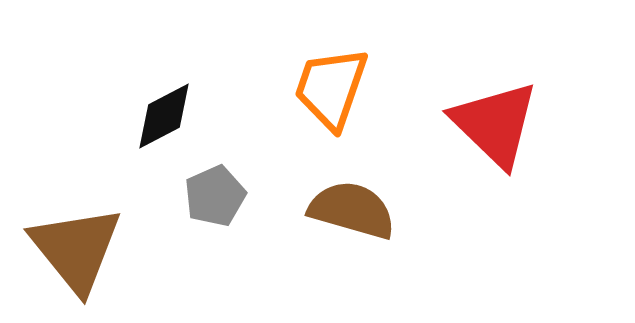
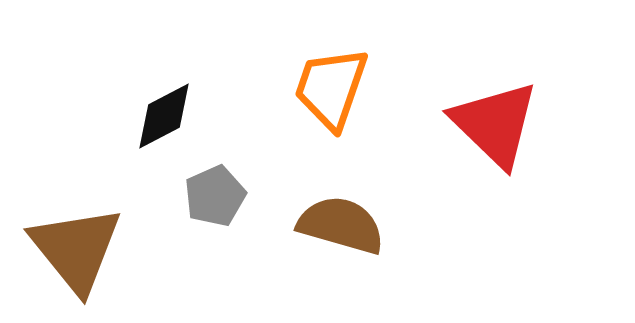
brown semicircle: moved 11 px left, 15 px down
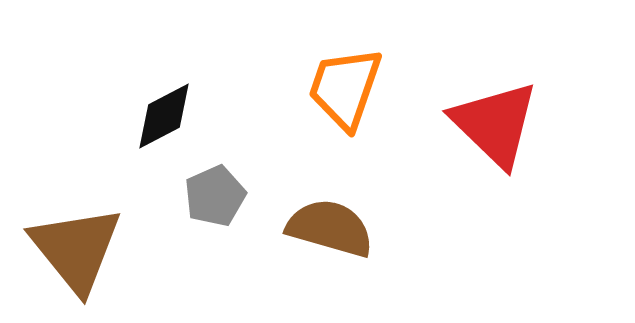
orange trapezoid: moved 14 px right
brown semicircle: moved 11 px left, 3 px down
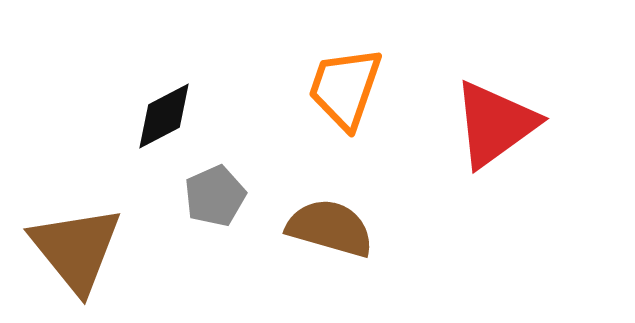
red triangle: rotated 40 degrees clockwise
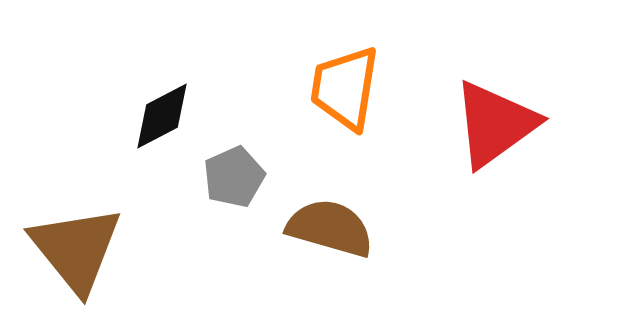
orange trapezoid: rotated 10 degrees counterclockwise
black diamond: moved 2 px left
gray pentagon: moved 19 px right, 19 px up
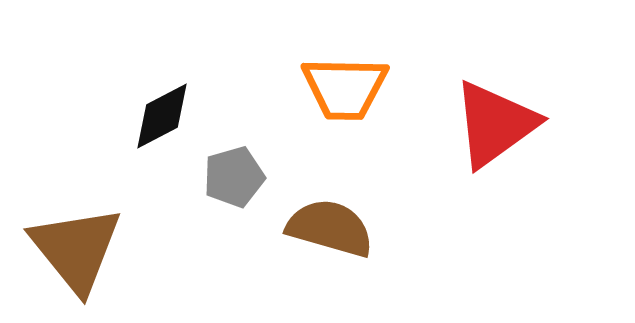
orange trapezoid: rotated 98 degrees counterclockwise
gray pentagon: rotated 8 degrees clockwise
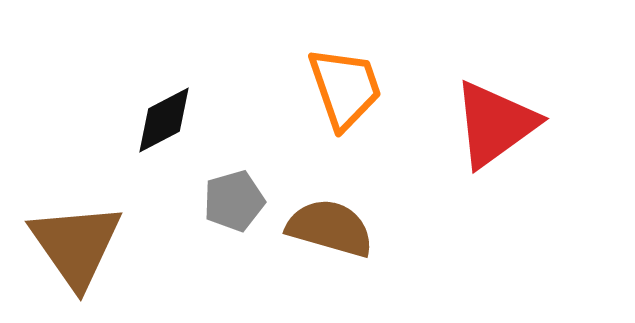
orange trapezoid: rotated 110 degrees counterclockwise
black diamond: moved 2 px right, 4 px down
gray pentagon: moved 24 px down
brown triangle: moved 4 px up; rotated 4 degrees clockwise
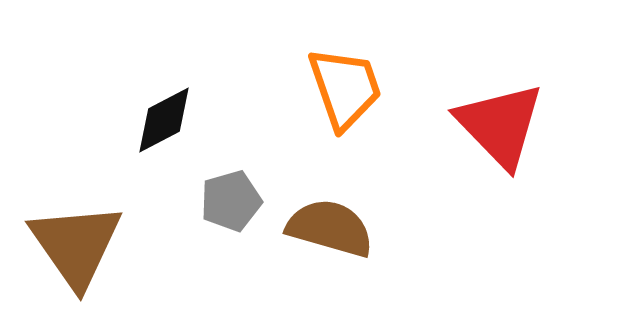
red triangle: moved 5 px right, 1 px down; rotated 38 degrees counterclockwise
gray pentagon: moved 3 px left
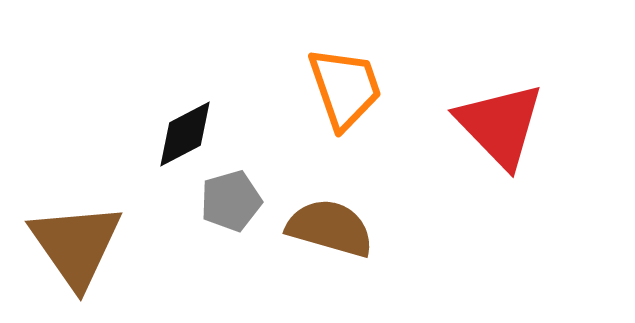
black diamond: moved 21 px right, 14 px down
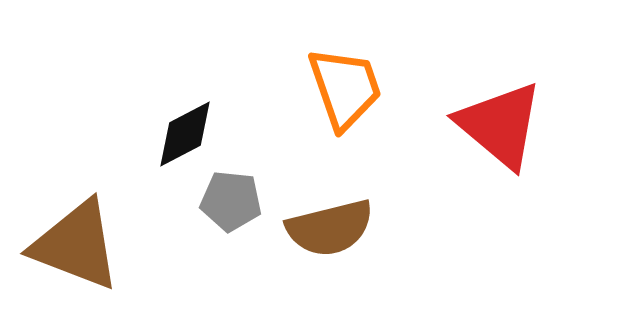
red triangle: rotated 6 degrees counterclockwise
gray pentagon: rotated 22 degrees clockwise
brown semicircle: rotated 150 degrees clockwise
brown triangle: rotated 34 degrees counterclockwise
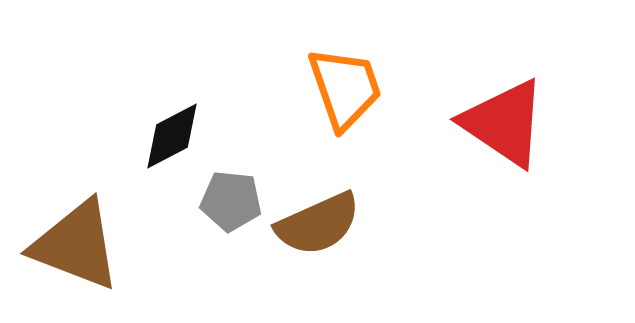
red triangle: moved 4 px right, 2 px up; rotated 6 degrees counterclockwise
black diamond: moved 13 px left, 2 px down
brown semicircle: moved 12 px left, 4 px up; rotated 10 degrees counterclockwise
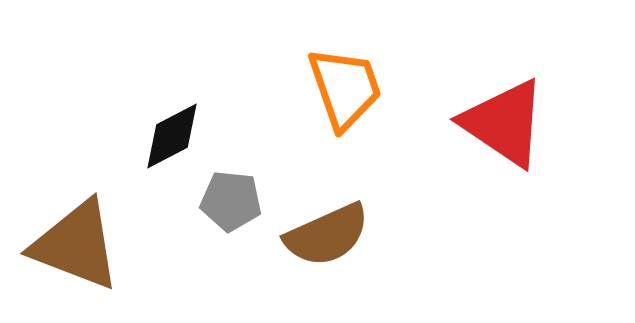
brown semicircle: moved 9 px right, 11 px down
